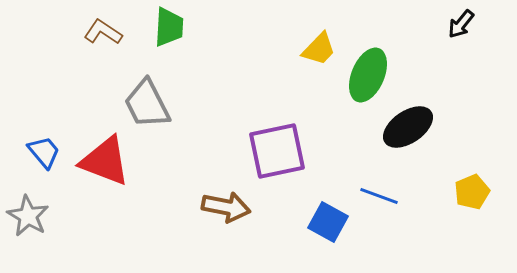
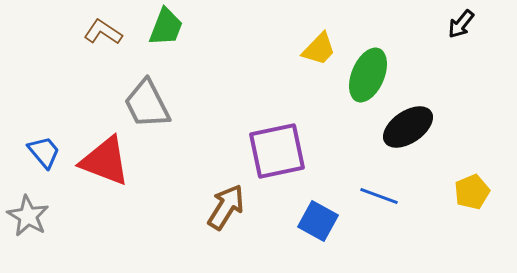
green trapezoid: moved 3 px left; rotated 18 degrees clockwise
brown arrow: rotated 69 degrees counterclockwise
blue square: moved 10 px left, 1 px up
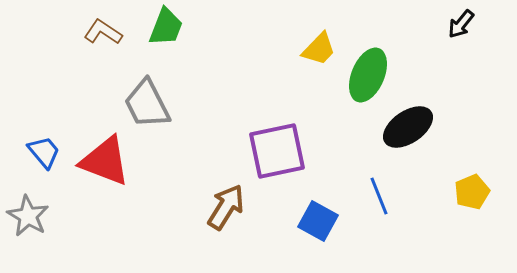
blue line: rotated 48 degrees clockwise
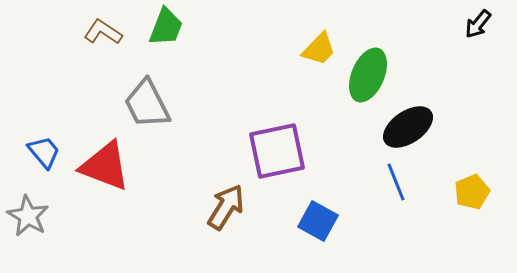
black arrow: moved 17 px right
red triangle: moved 5 px down
blue line: moved 17 px right, 14 px up
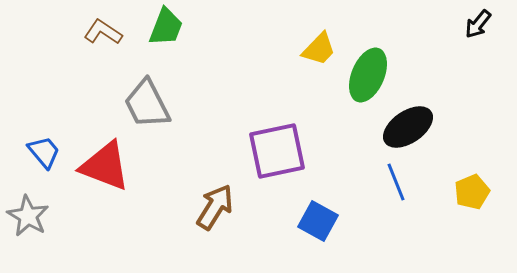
brown arrow: moved 11 px left
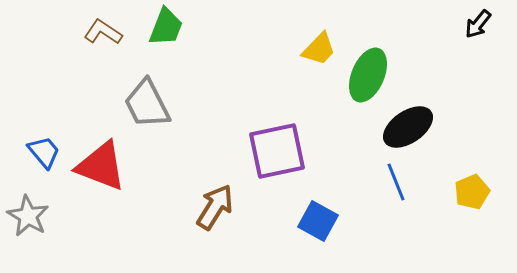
red triangle: moved 4 px left
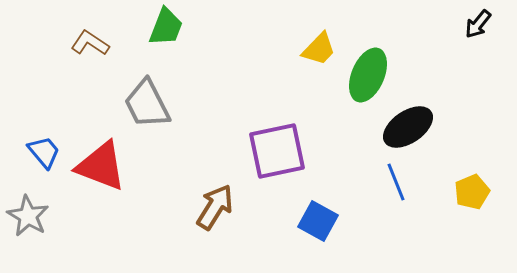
brown L-shape: moved 13 px left, 11 px down
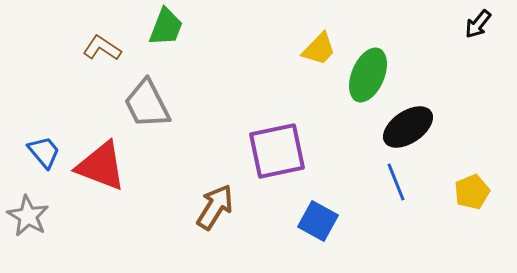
brown L-shape: moved 12 px right, 5 px down
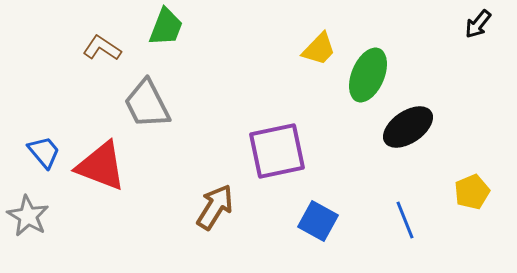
blue line: moved 9 px right, 38 px down
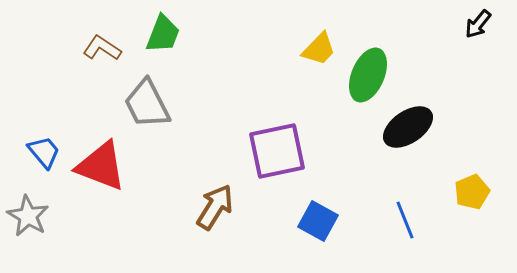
green trapezoid: moved 3 px left, 7 px down
